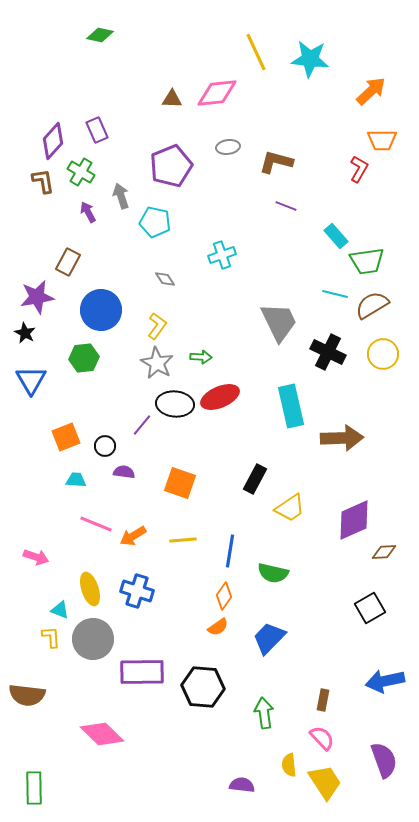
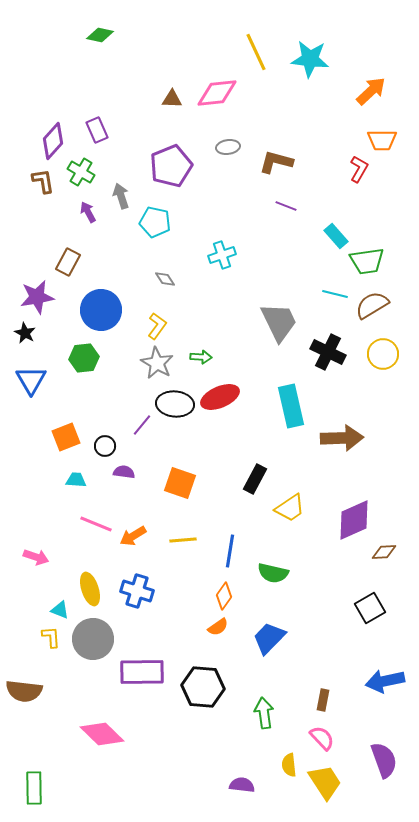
brown semicircle at (27, 695): moved 3 px left, 4 px up
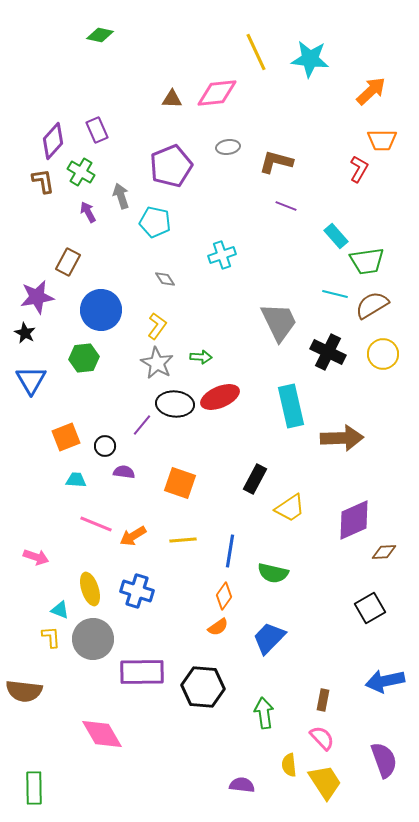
pink diamond at (102, 734): rotated 15 degrees clockwise
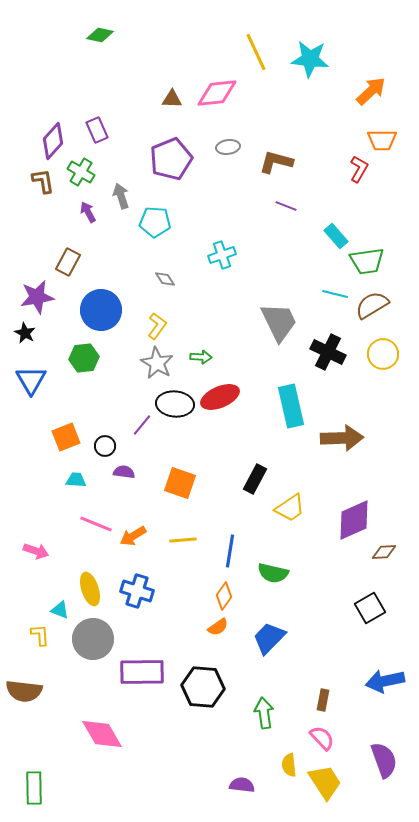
purple pentagon at (171, 166): moved 7 px up
cyan pentagon at (155, 222): rotated 8 degrees counterclockwise
pink arrow at (36, 557): moved 6 px up
yellow L-shape at (51, 637): moved 11 px left, 2 px up
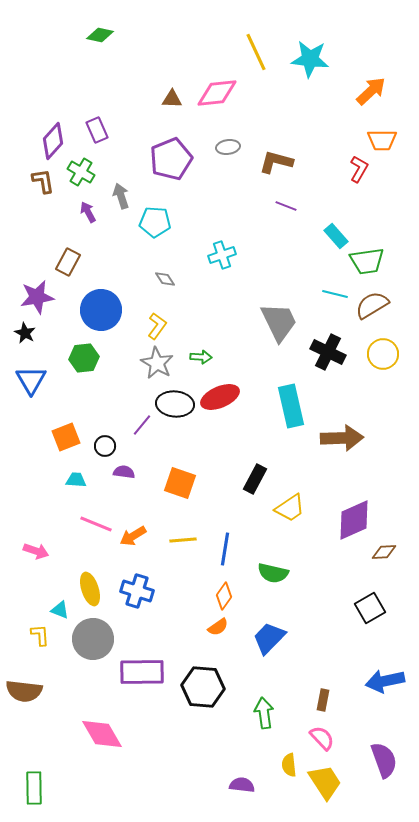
blue line at (230, 551): moved 5 px left, 2 px up
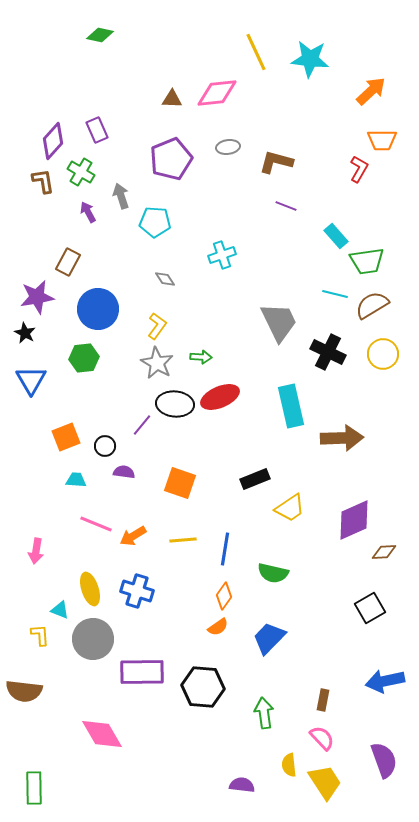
blue circle at (101, 310): moved 3 px left, 1 px up
black rectangle at (255, 479): rotated 40 degrees clockwise
pink arrow at (36, 551): rotated 80 degrees clockwise
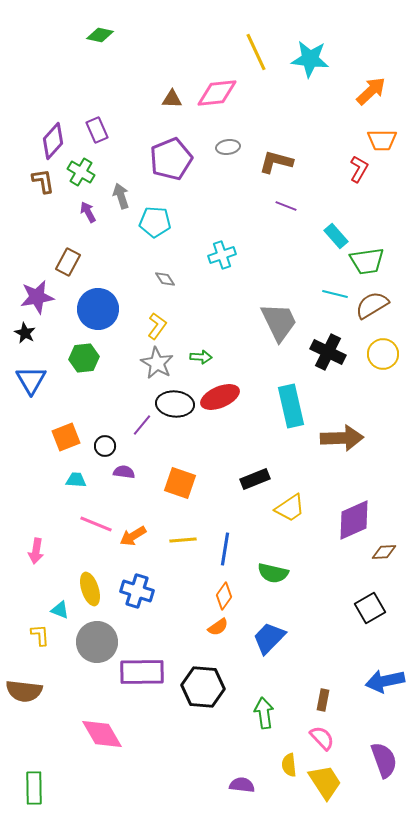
gray circle at (93, 639): moved 4 px right, 3 px down
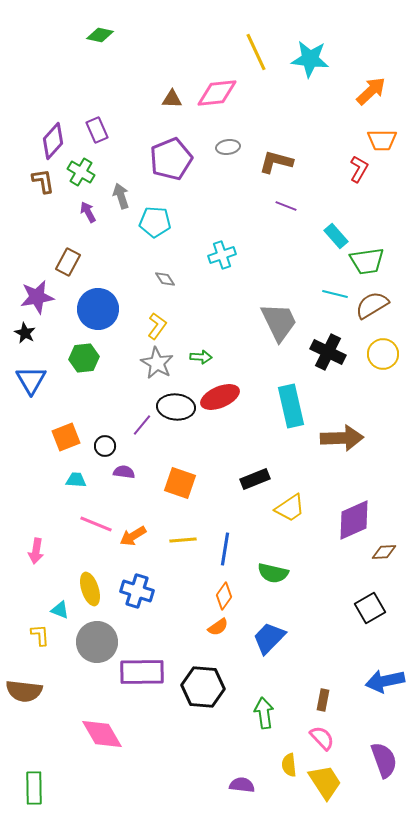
black ellipse at (175, 404): moved 1 px right, 3 px down
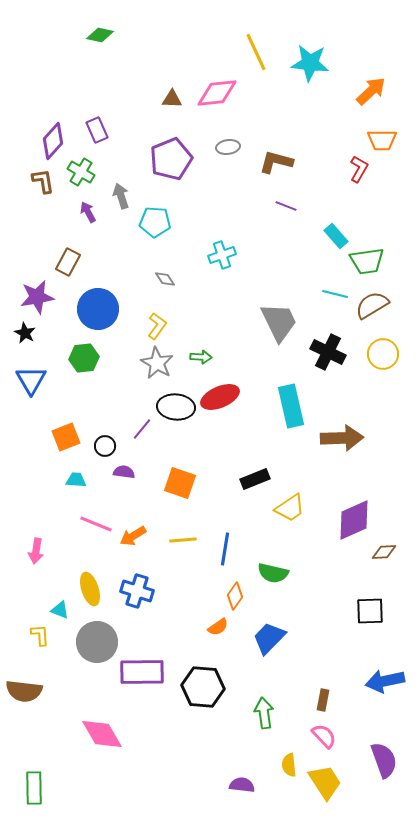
cyan star at (310, 59): moved 4 px down
purple line at (142, 425): moved 4 px down
orange diamond at (224, 596): moved 11 px right
black square at (370, 608): moved 3 px down; rotated 28 degrees clockwise
pink semicircle at (322, 738): moved 2 px right, 2 px up
